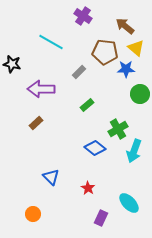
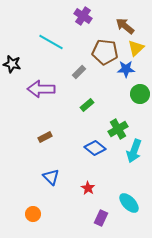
yellow triangle: rotated 36 degrees clockwise
brown rectangle: moved 9 px right, 14 px down; rotated 16 degrees clockwise
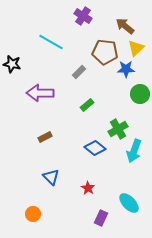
purple arrow: moved 1 px left, 4 px down
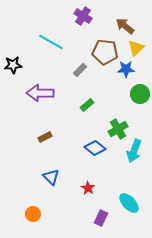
black star: moved 1 px right, 1 px down; rotated 18 degrees counterclockwise
gray rectangle: moved 1 px right, 2 px up
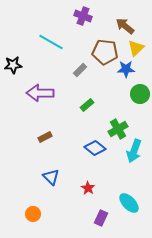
purple cross: rotated 12 degrees counterclockwise
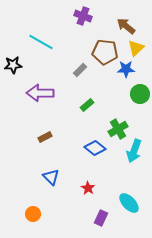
brown arrow: moved 1 px right
cyan line: moved 10 px left
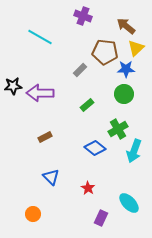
cyan line: moved 1 px left, 5 px up
black star: moved 21 px down
green circle: moved 16 px left
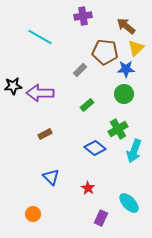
purple cross: rotated 30 degrees counterclockwise
brown rectangle: moved 3 px up
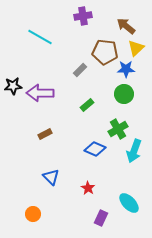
blue diamond: moved 1 px down; rotated 15 degrees counterclockwise
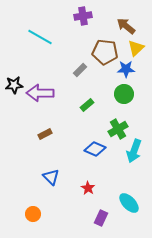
black star: moved 1 px right, 1 px up
